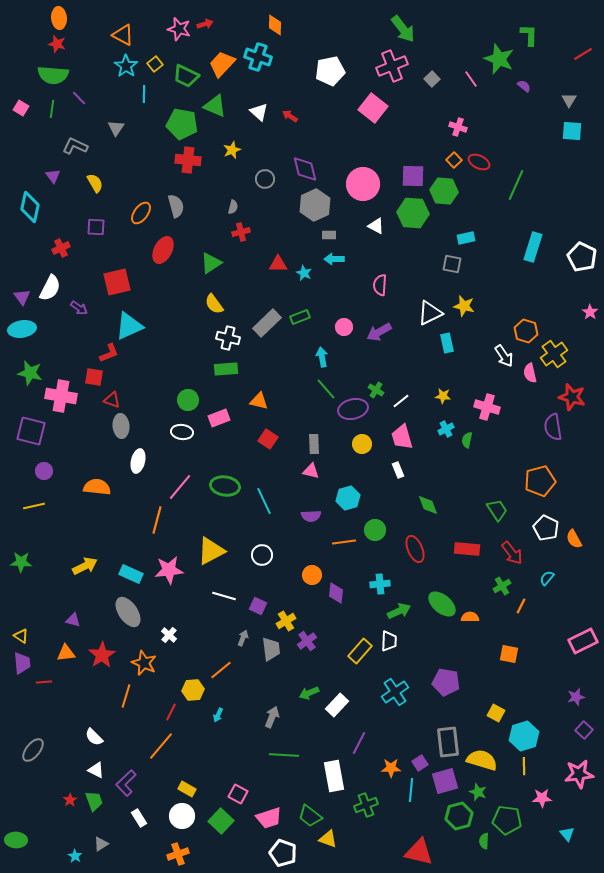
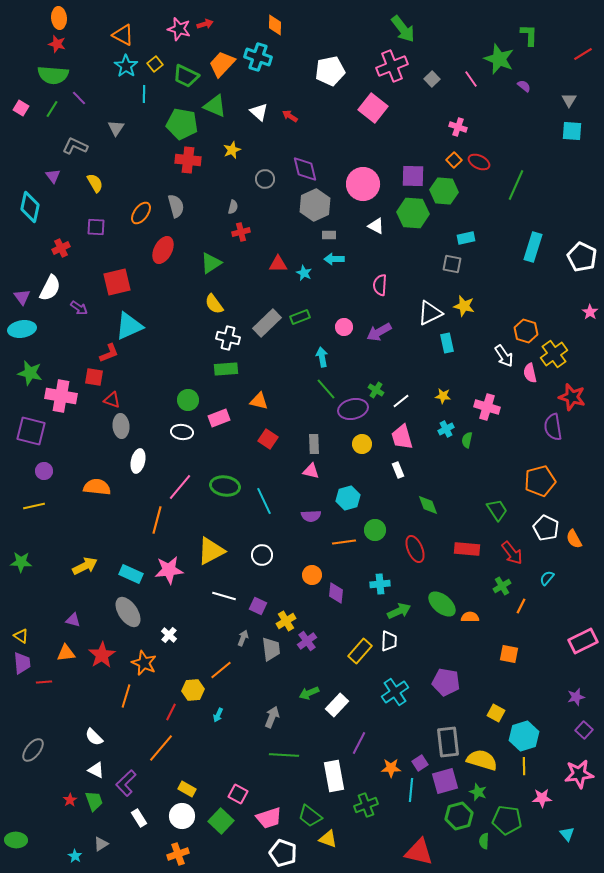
green line at (52, 109): rotated 24 degrees clockwise
orange line at (161, 746): moved 2 px down
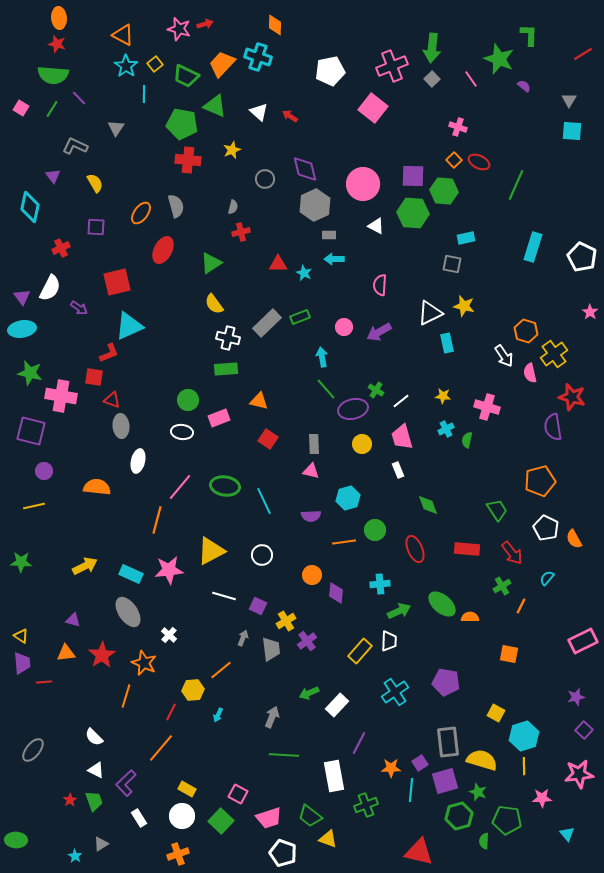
green arrow at (403, 29): moved 29 px right, 19 px down; rotated 44 degrees clockwise
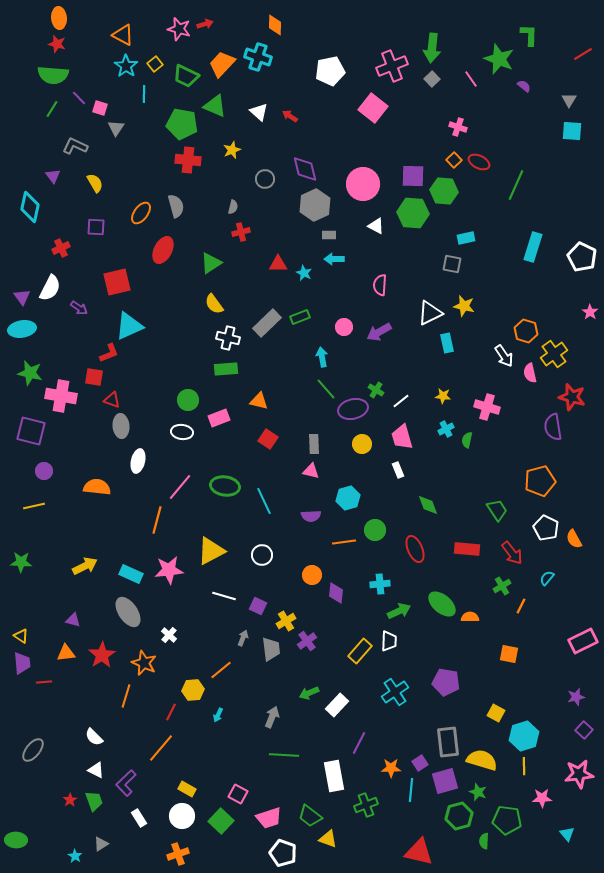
pink square at (21, 108): moved 79 px right; rotated 14 degrees counterclockwise
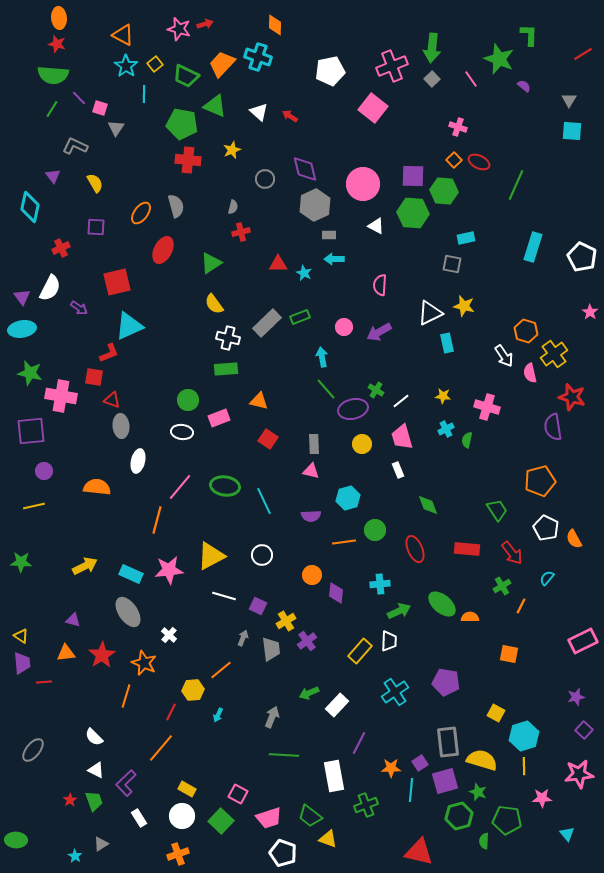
purple square at (31, 431): rotated 20 degrees counterclockwise
yellow triangle at (211, 551): moved 5 px down
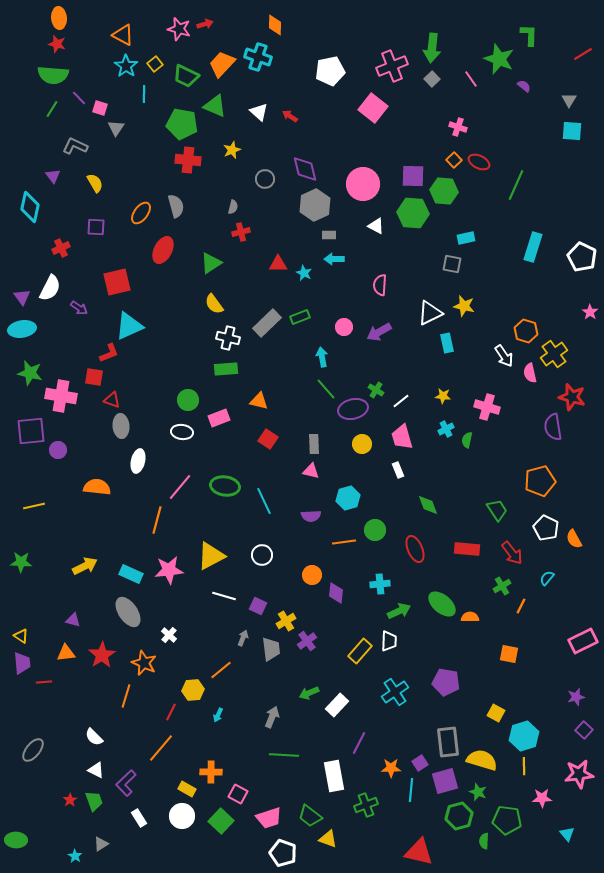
purple circle at (44, 471): moved 14 px right, 21 px up
orange cross at (178, 854): moved 33 px right, 82 px up; rotated 20 degrees clockwise
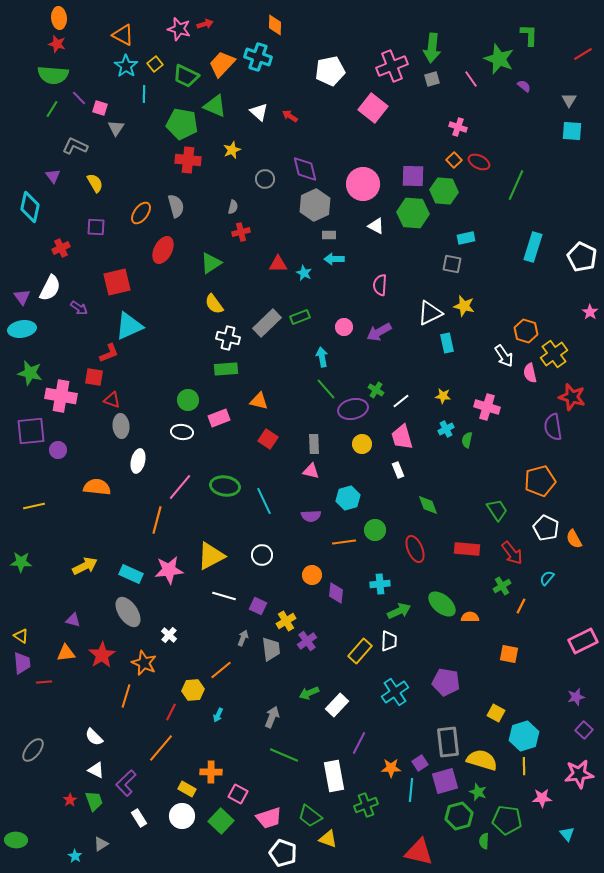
gray square at (432, 79): rotated 28 degrees clockwise
green line at (284, 755): rotated 20 degrees clockwise
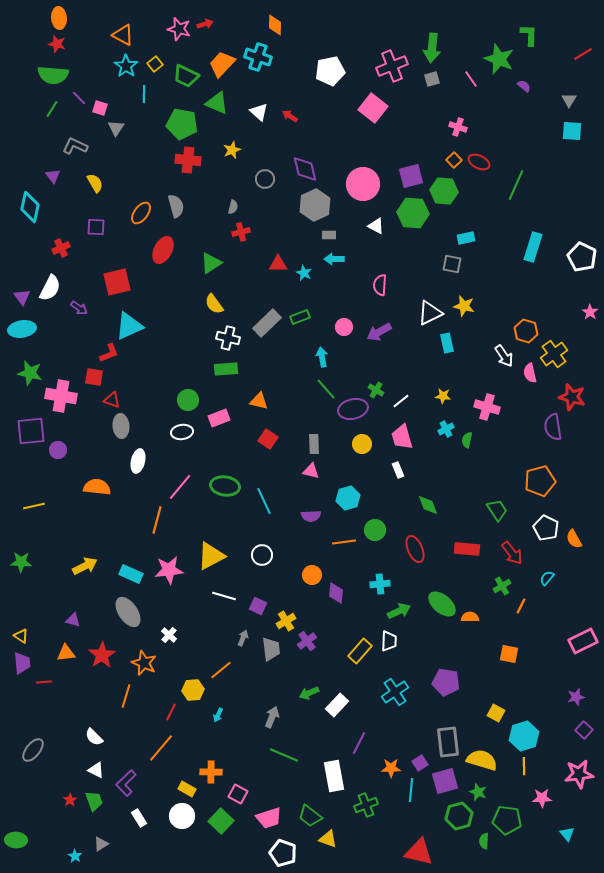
green triangle at (215, 106): moved 2 px right, 3 px up
purple square at (413, 176): moved 2 px left; rotated 15 degrees counterclockwise
white ellipse at (182, 432): rotated 15 degrees counterclockwise
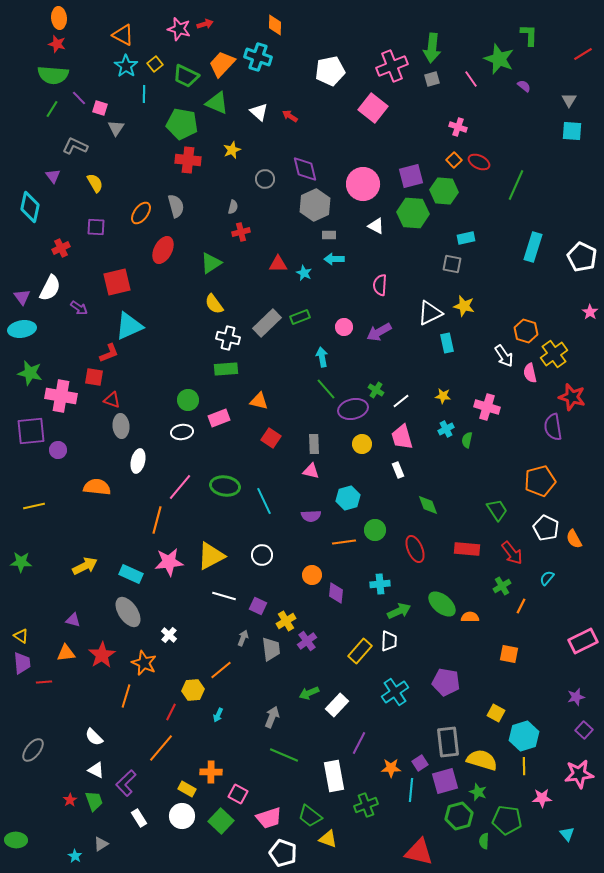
red square at (268, 439): moved 3 px right, 1 px up
pink star at (169, 570): moved 8 px up
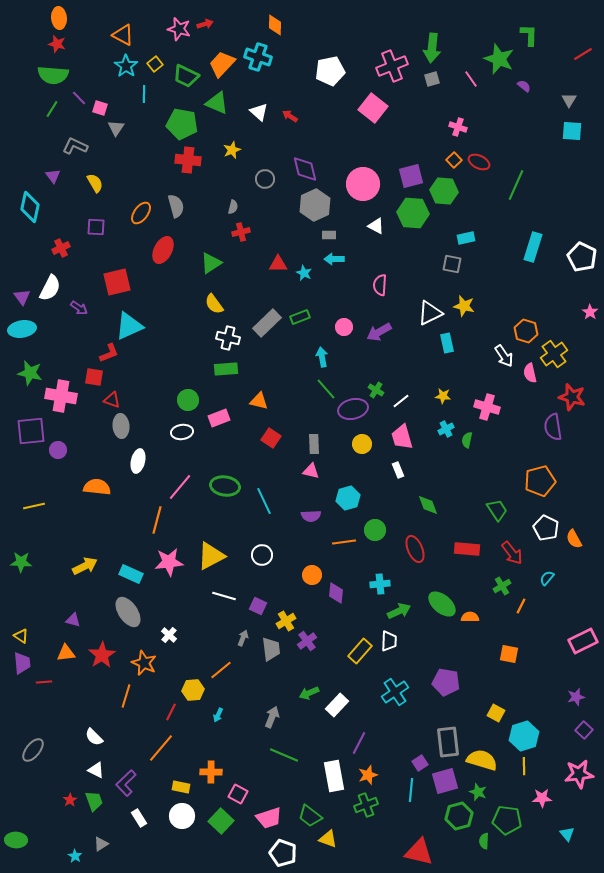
orange star at (391, 768): moved 23 px left, 7 px down; rotated 18 degrees counterclockwise
yellow rectangle at (187, 789): moved 6 px left, 2 px up; rotated 18 degrees counterclockwise
